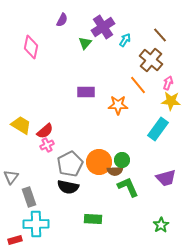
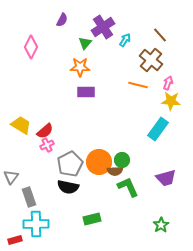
pink diamond: rotated 15 degrees clockwise
orange line: rotated 36 degrees counterclockwise
orange star: moved 38 px left, 38 px up
green rectangle: moved 1 px left; rotated 18 degrees counterclockwise
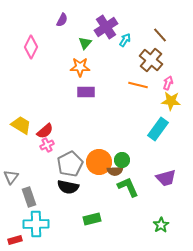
purple cross: moved 3 px right
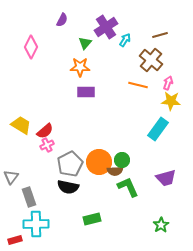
brown line: rotated 63 degrees counterclockwise
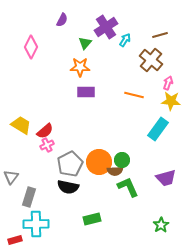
orange line: moved 4 px left, 10 px down
gray rectangle: rotated 36 degrees clockwise
